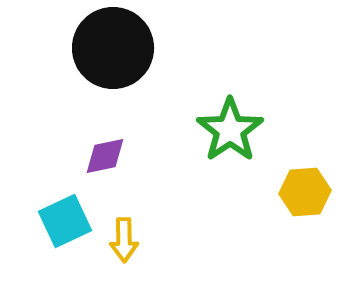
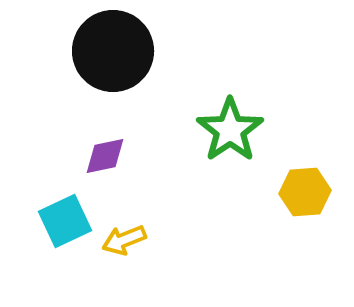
black circle: moved 3 px down
yellow arrow: rotated 69 degrees clockwise
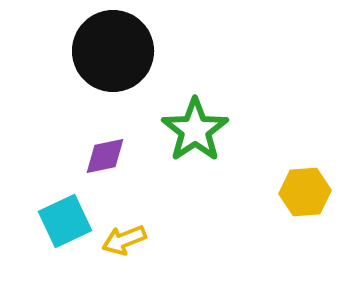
green star: moved 35 px left
